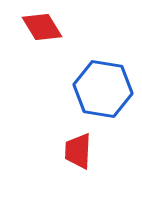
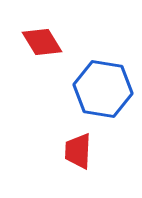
red diamond: moved 15 px down
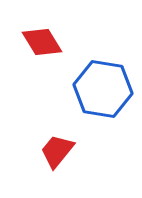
red trapezoid: moved 21 px left; rotated 36 degrees clockwise
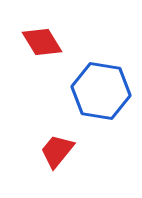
blue hexagon: moved 2 px left, 2 px down
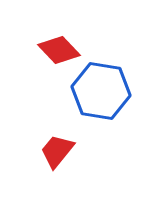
red diamond: moved 17 px right, 8 px down; rotated 12 degrees counterclockwise
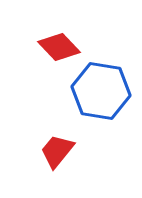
red diamond: moved 3 px up
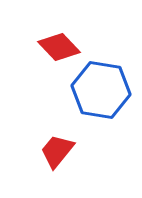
blue hexagon: moved 1 px up
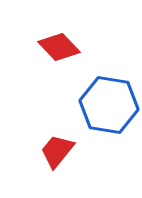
blue hexagon: moved 8 px right, 15 px down
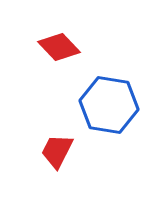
red trapezoid: rotated 12 degrees counterclockwise
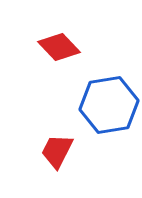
blue hexagon: rotated 18 degrees counterclockwise
